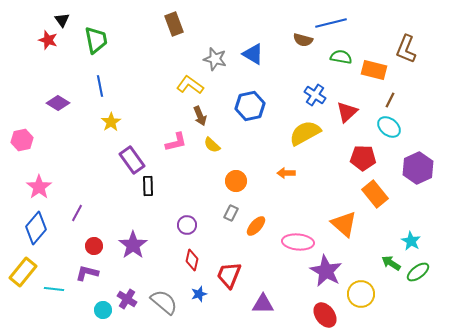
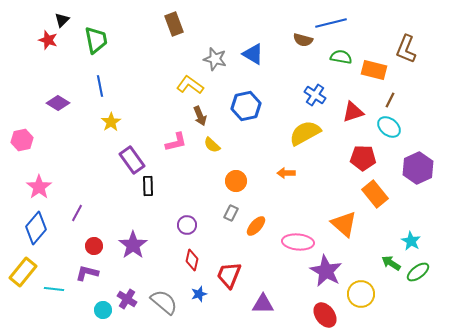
black triangle at (62, 20): rotated 21 degrees clockwise
blue hexagon at (250, 106): moved 4 px left
red triangle at (347, 112): moved 6 px right; rotated 25 degrees clockwise
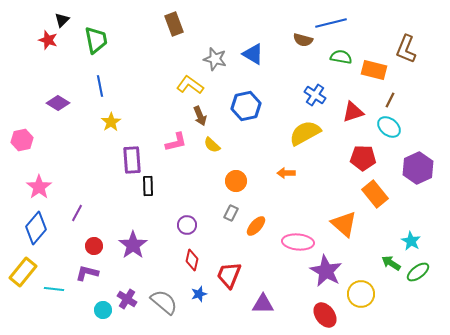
purple rectangle at (132, 160): rotated 32 degrees clockwise
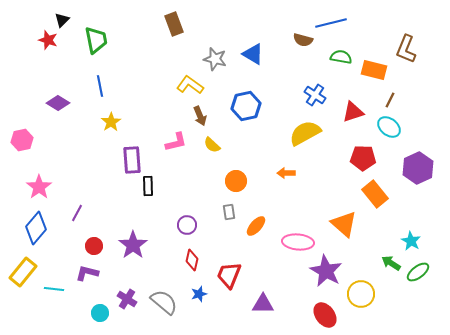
gray rectangle at (231, 213): moved 2 px left, 1 px up; rotated 35 degrees counterclockwise
cyan circle at (103, 310): moved 3 px left, 3 px down
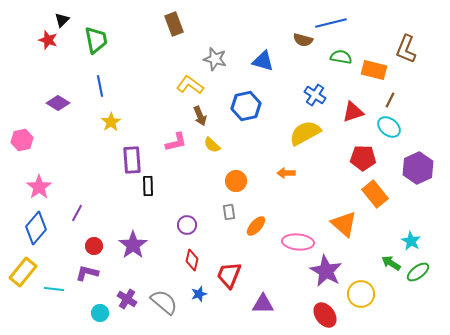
blue triangle at (253, 54): moved 10 px right, 7 px down; rotated 15 degrees counterclockwise
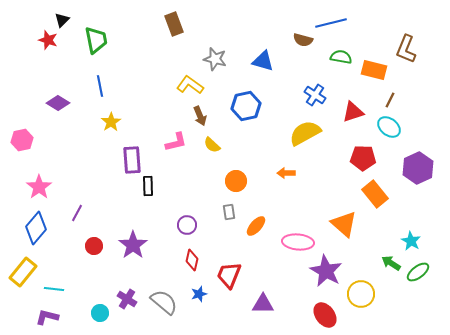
purple L-shape at (87, 273): moved 40 px left, 44 px down
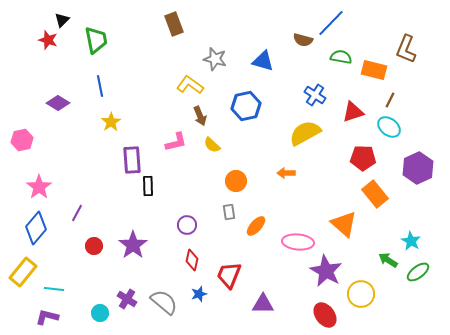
blue line at (331, 23): rotated 32 degrees counterclockwise
green arrow at (391, 263): moved 3 px left, 3 px up
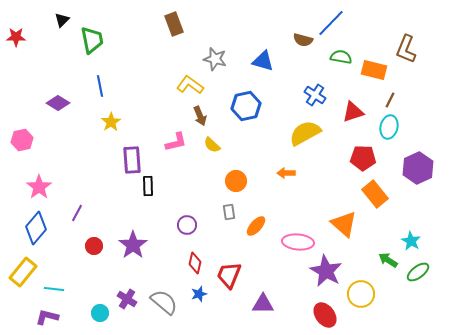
red star at (48, 40): moved 32 px left, 3 px up; rotated 18 degrees counterclockwise
green trapezoid at (96, 40): moved 4 px left
cyan ellipse at (389, 127): rotated 65 degrees clockwise
red diamond at (192, 260): moved 3 px right, 3 px down
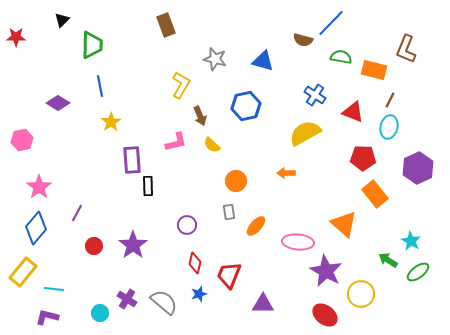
brown rectangle at (174, 24): moved 8 px left, 1 px down
green trapezoid at (92, 40): moved 5 px down; rotated 12 degrees clockwise
yellow L-shape at (190, 85): moved 9 px left; rotated 84 degrees clockwise
red triangle at (353, 112): rotated 40 degrees clockwise
red ellipse at (325, 315): rotated 15 degrees counterclockwise
